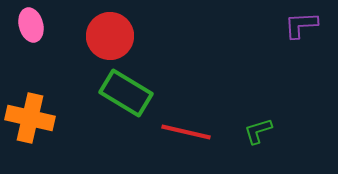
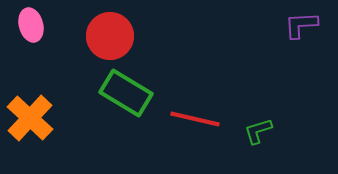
orange cross: rotated 30 degrees clockwise
red line: moved 9 px right, 13 px up
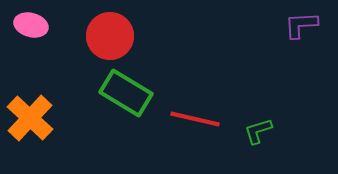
pink ellipse: rotated 60 degrees counterclockwise
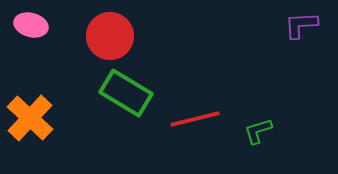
red line: rotated 27 degrees counterclockwise
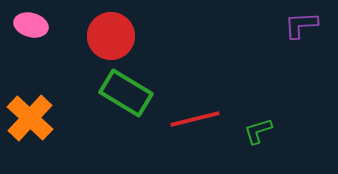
red circle: moved 1 px right
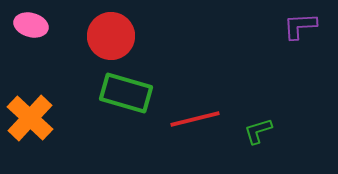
purple L-shape: moved 1 px left, 1 px down
green rectangle: rotated 15 degrees counterclockwise
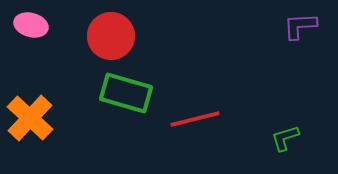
green L-shape: moved 27 px right, 7 px down
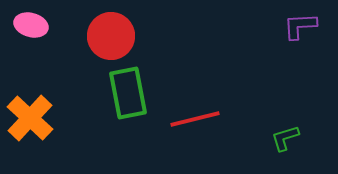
green rectangle: moved 2 px right; rotated 63 degrees clockwise
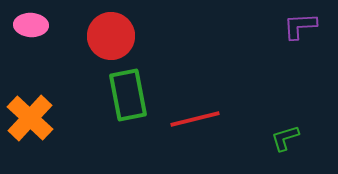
pink ellipse: rotated 12 degrees counterclockwise
green rectangle: moved 2 px down
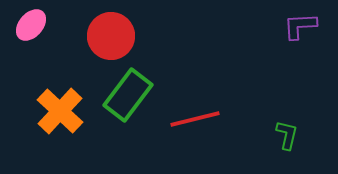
pink ellipse: rotated 52 degrees counterclockwise
green rectangle: rotated 48 degrees clockwise
orange cross: moved 30 px right, 7 px up
green L-shape: moved 2 px right, 3 px up; rotated 120 degrees clockwise
